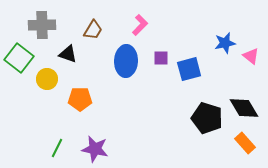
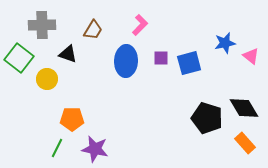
blue square: moved 6 px up
orange pentagon: moved 8 px left, 20 px down
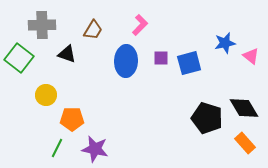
black triangle: moved 1 px left
yellow circle: moved 1 px left, 16 px down
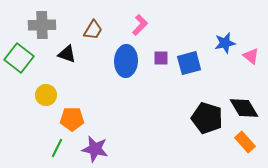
orange rectangle: moved 1 px up
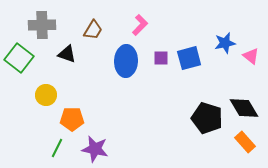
blue square: moved 5 px up
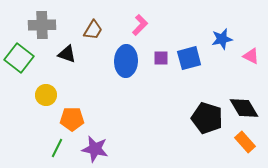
blue star: moved 3 px left, 4 px up
pink triangle: rotated 12 degrees counterclockwise
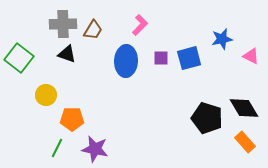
gray cross: moved 21 px right, 1 px up
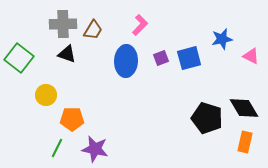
purple square: rotated 21 degrees counterclockwise
orange rectangle: rotated 55 degrees clockwise
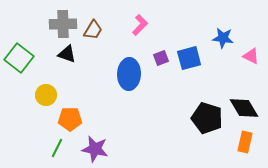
blue star: moved 1 px right, 1 px up; rotated 20 degrees clockwise
blue ellipse: moved 3 px right, 13 px down
orange pentagon: moved 2 px left
